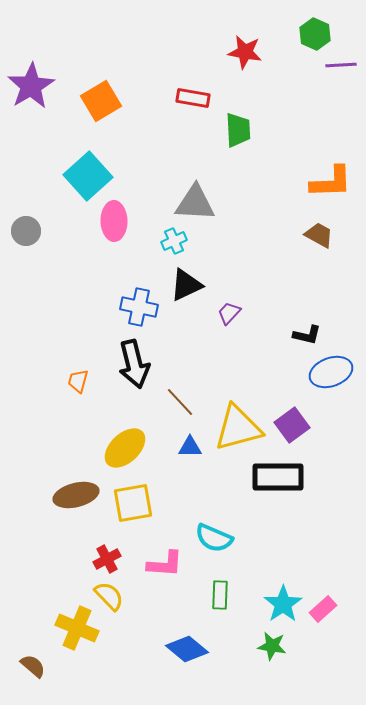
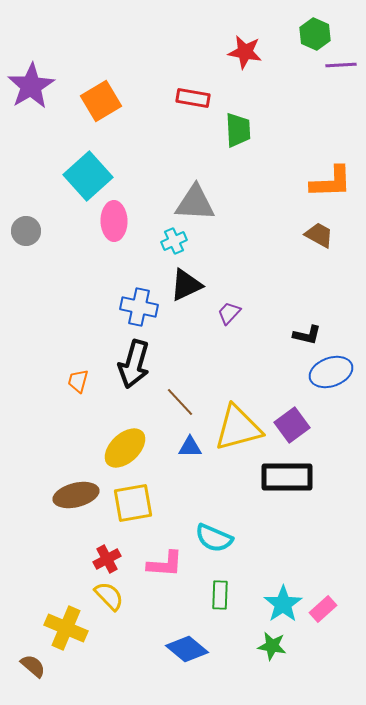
black arrow: rotated 30 degrees clockwise
black rectangle: moved 9 px right
yellow cross: moved 11 px left
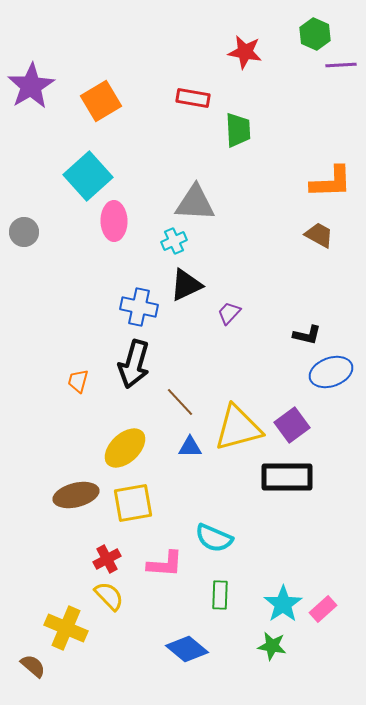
gray circle: moved 2 px left, 1 px down
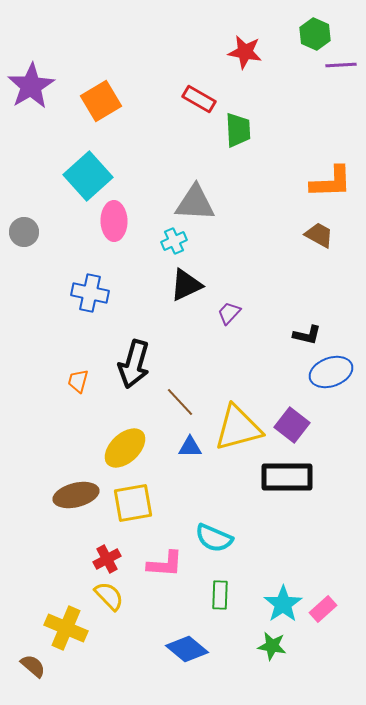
red rectangle: moved 6 px right, 1 px down; rotated 20 degrees clockwise
blue cross: moved 49 px left, 14 px up
purple square: rotated 16 degrees counterclockwise
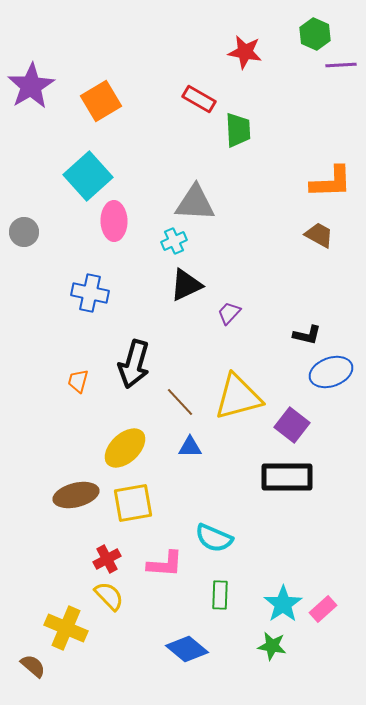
yellow triangle: moved 31 px up
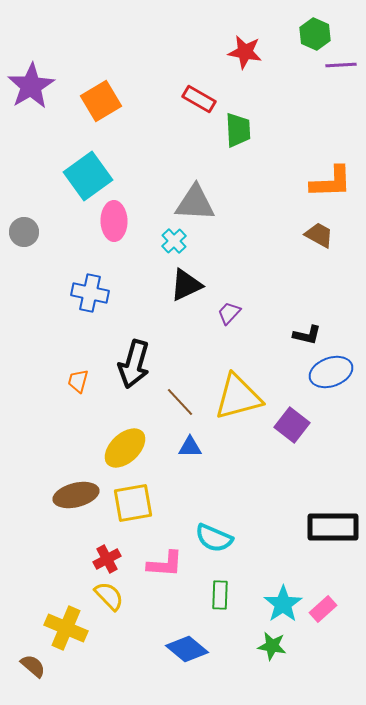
cyan square: rotated 6 degrees clockwise
cyan cross: rotated 20 degrees counterclockwise
black rectangle: moved 46 px right, 50 px down
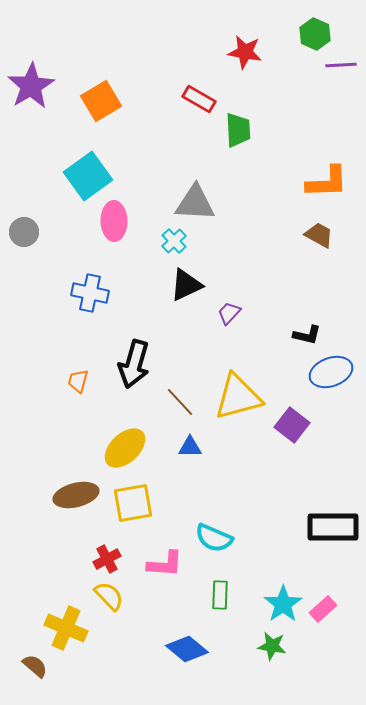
orange L-shape: moved 4 px left
brown semicircle: moved 2 px right
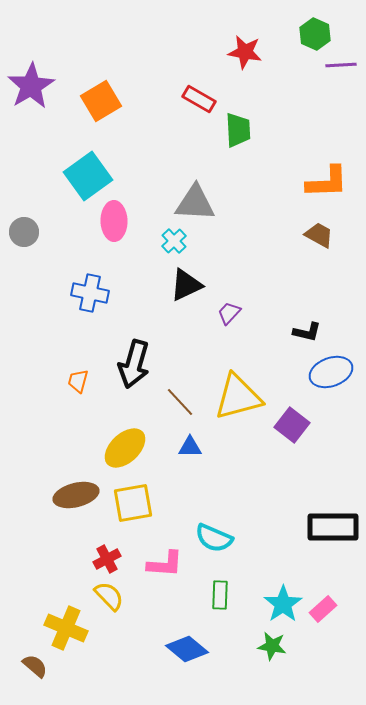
black L-shape: moved 3 px up
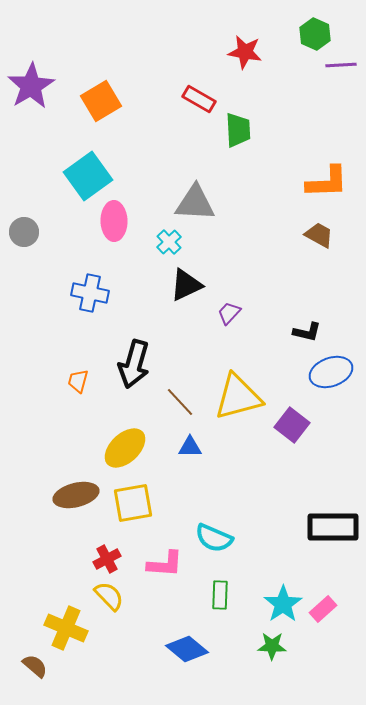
cyan cross: moved 5 px left, 1 px down
green star: rotated 8 degrees counterclockwise
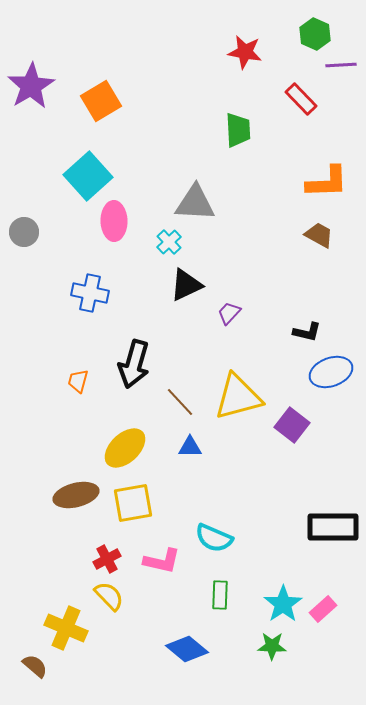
red rectangle: moved 102 px right; rotated 16 degrees clockwise
cyan square: rotated 6 degrees counterclockwise
pink L-shape: moved 3 px left, 3 px up; rotated 9 degrees clockwise
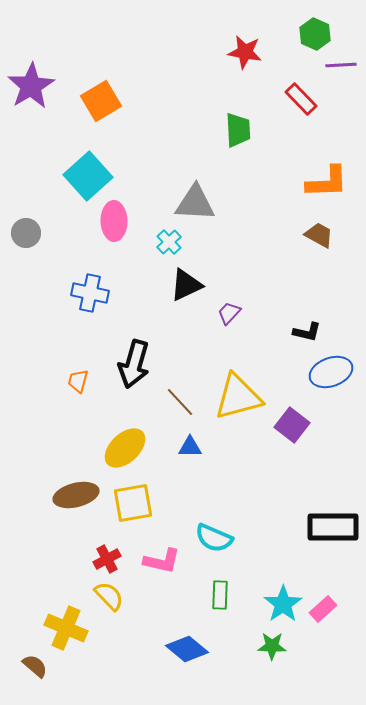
gray circle: moved 2 px right, 1 px down
